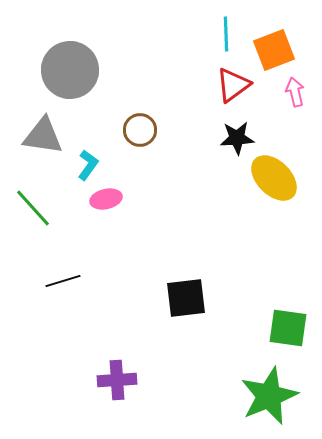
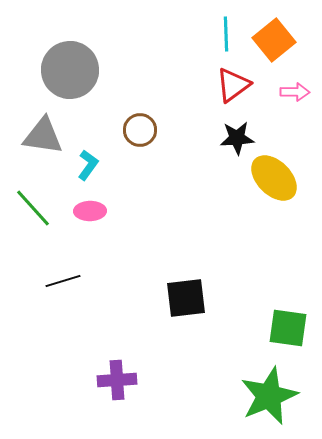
orange square: moved 10 px up; rotated 18 degrees counterclockwise
pink arrow: rotated 104 degrees clockwise
pink ellipse: moved 16 px left, 12 px down; rotated 12 degrees clockwise
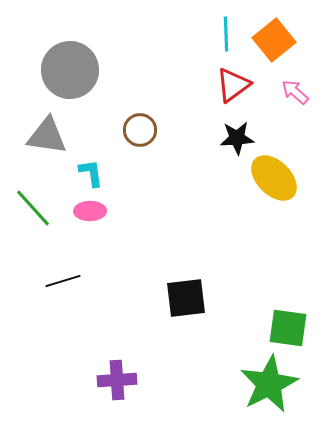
pink arrow: rotated 140 degrees counterclockwise
gray triangle: moved 4 px right
cyan L-shape: moved 3 px right, 8 px down; rotated 44 degrees counterclockwise
green star: moved 12 px up; rotated 4 degrees counterclockwise
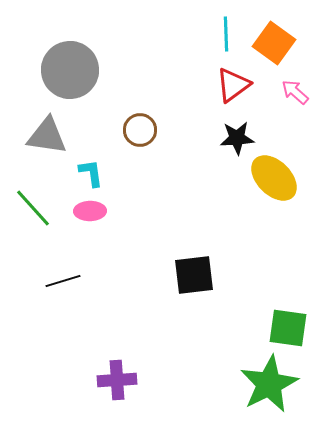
orange square: moved 3 px down; rotated 15 degrees counterclockwise
black square: moved 8 px right, 23 px up
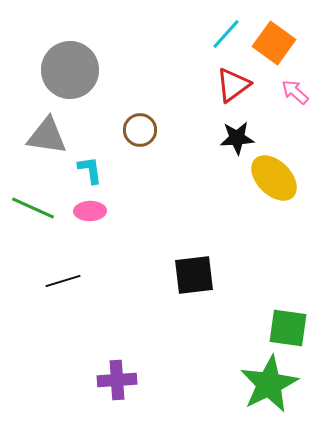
cyan line: rotated 44 degrees clockwise
cyan L-shape: moved 1 px left, 3 px up
green line: rotated 24 degrees counterclockwise
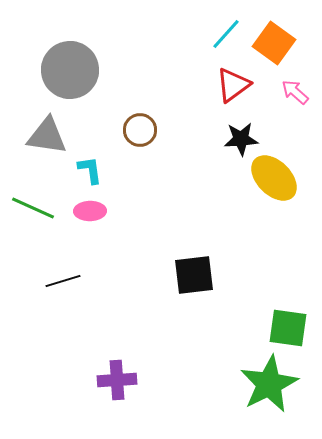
black star: moved 4 px right, 1 px down
